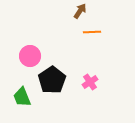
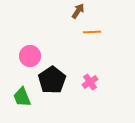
brown arrow: moved 2 px left
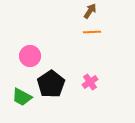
brown arrow: moved 12 px right
black pentagon: moved 1 px left, 4 px down
green trapezoid: rotated 40 degrees counterclockwise
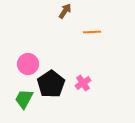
brown arrow: moved 25 px left
pink circle: moved 2 px left, 8 px down
pink cross: moved 7 px left, 1 px down
green trapezoid: moved 2 px right, 2 px down; rotated 90 degrees clockwise
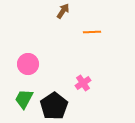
brown arrow: moved 2 px left
black pentagon: moved 3 px right, 22 px down
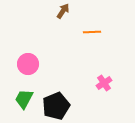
pink cross: moved 21 px right
black pentagon: moved 2 px right; rotated 12 degrees clockwise
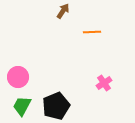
pink circle: moved 10 px left, 13 px down
green trapezoid: moved 2 px left, 7 px down
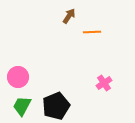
brown arrow: moved 6 px right, 5 px down
